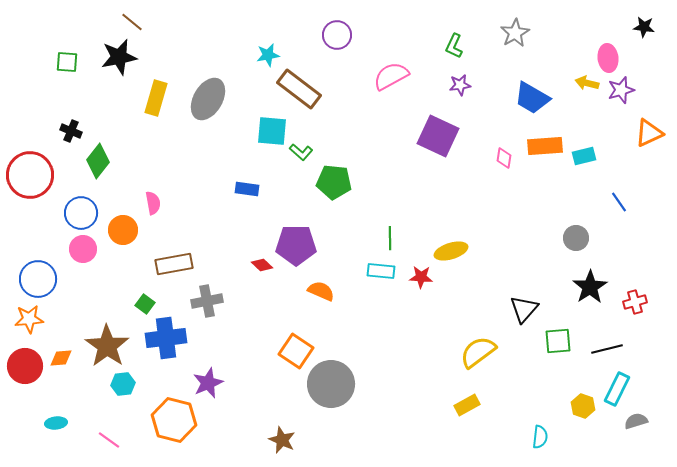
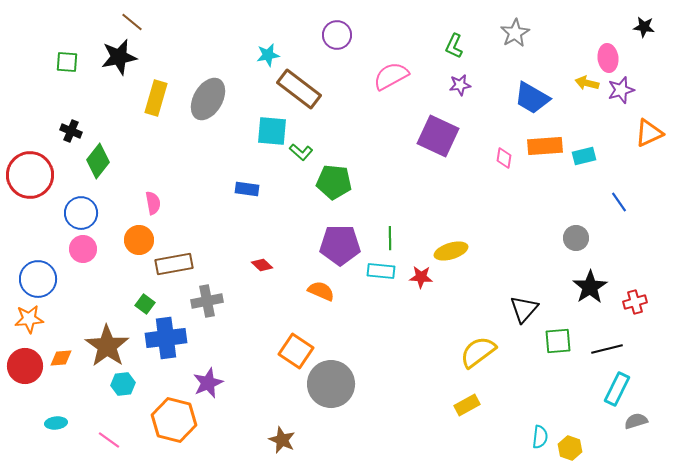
orange circle at (123, 230): moved 16 px right, 10 px down
purple pentagon at (296, 245): moved 44 px right
yellow hexagon at (583, 406): moved 13 px left, 42 px down
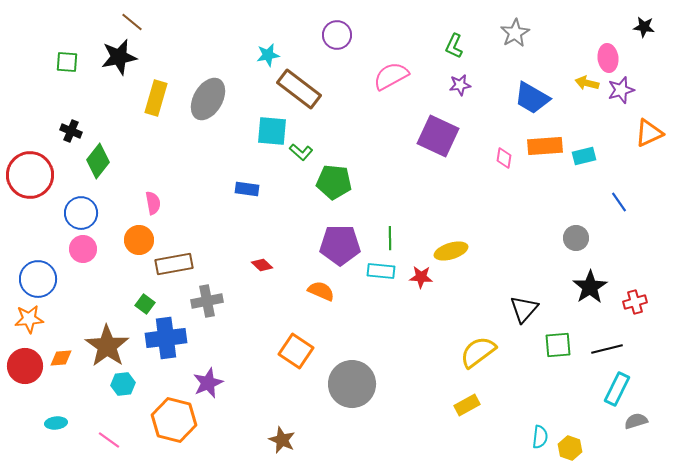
green square at (558, 341): moved 4 px down
gray circle at (331, 384): moved 21 px right
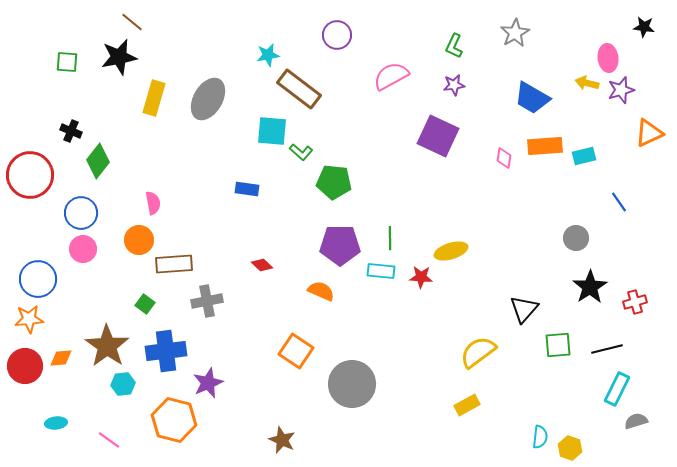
purple star at (460, 85): moved 6 px left
yellow rectangle at (156, 98): moved 2 px left
brown rectangle at (174, 264): rotated 6 degrees clockwise
blue cross at (166, 338): moved 13 px down
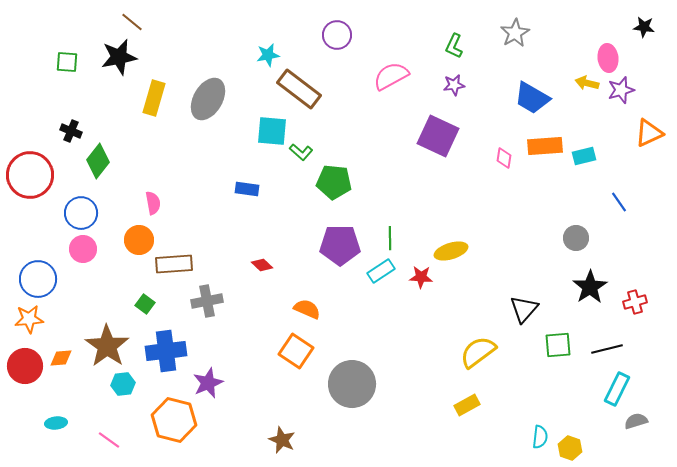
cyan rectangle at (381, 271): rotated 40 degrees counterclockwise
orange semicircle at (321, 291): moved 14 px left, 18 px down
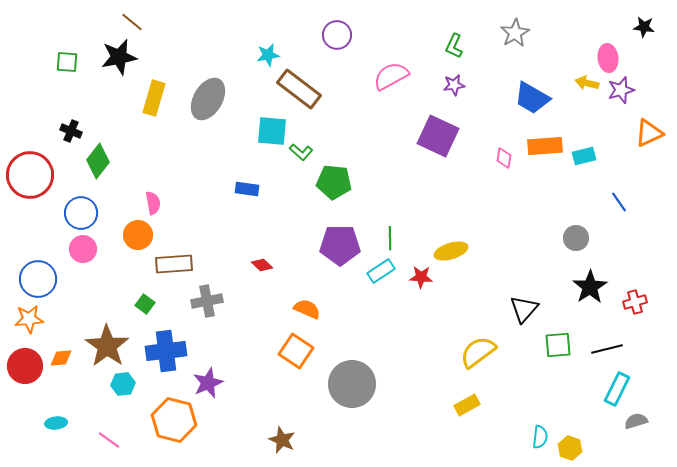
orange circle at (139, 240): moved 1 px left, 5 px up
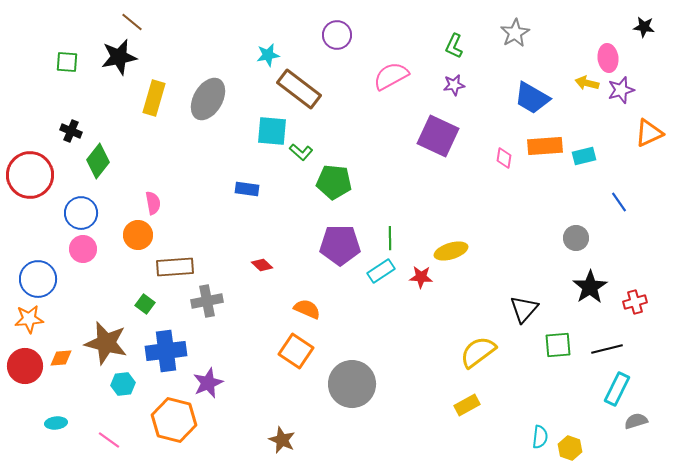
brown rectangle at (174, 264): moved 1 px right, 3 px down
brown star at (107, 346): moved 1 px left, 3 px up; rotated 21 degrees counterclockwise
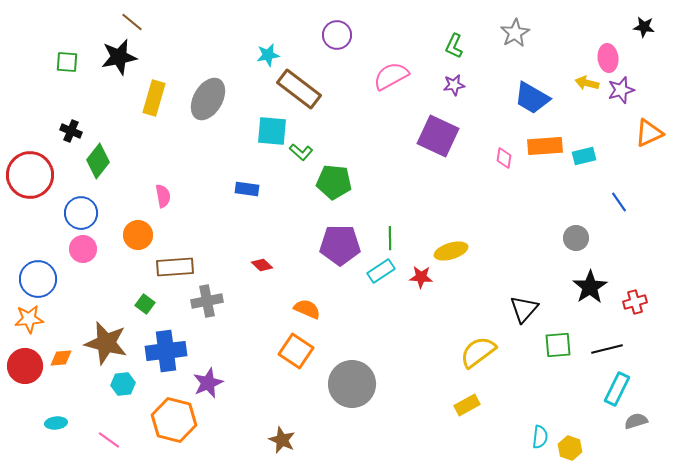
pink semicircle at (153, 203): moved 10 px right, 7 px up
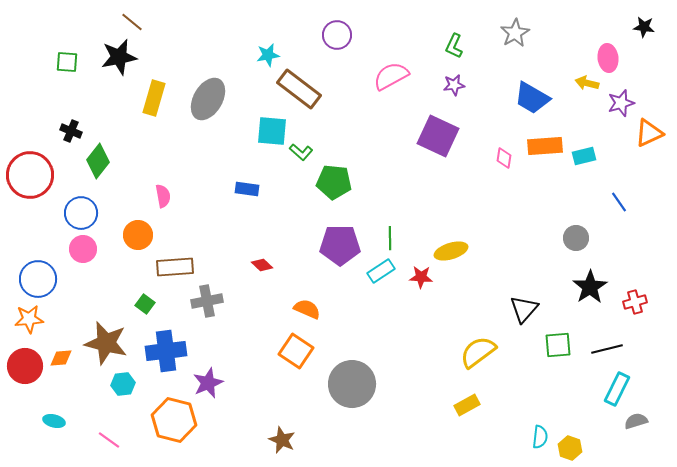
purple star at (621, 90): moved 13 px down
cyan ellipse at (56, 423): moved 2 px left, 2 px up; rotated 20 degrees clockwise
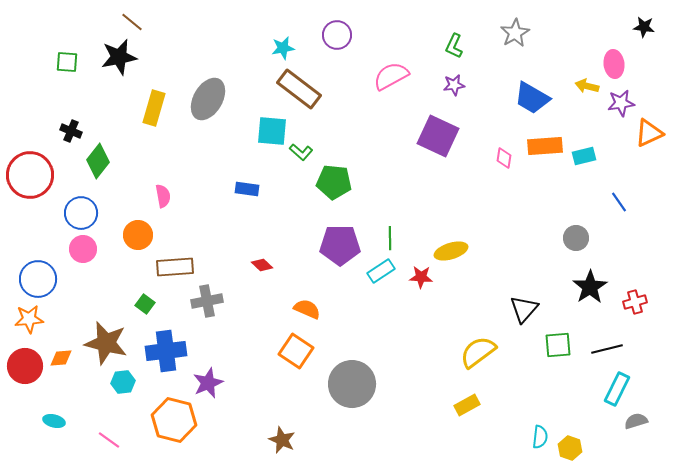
cyan star at (268, 55): moved 15 px right, 7 px up
pink ellipse at (608, 58): moved 6 px right, 6 px down
yellow arrow at (587, 83): moved 3 px down
yellow rectangle at (154, 98): moved 10 px down
purple star at (621, 103): rotated 8 degrees clockwise
cyan hexagon at (123, 384): moved 2 px up
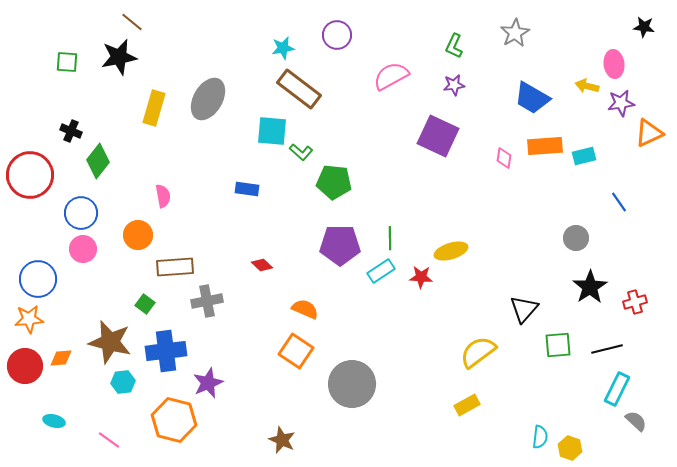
orange semicircle at (307, 309): moved 2 px left
brown star at (106, 343): moved 4 px right, 1 px up
gray semicircle at (636, 421): rotated 60 degrees clockwise
